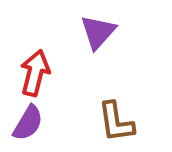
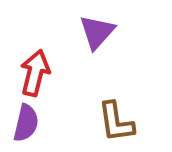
purple triangle: moved 1 px left
purple semicircle: moved 2 px left; rotated 18 degrees counterclockwise
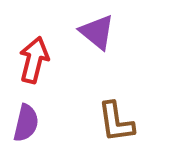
purple triangle: rotated 33 degrees counterclockwise
red arrow: moved 1 px left, 13 px up
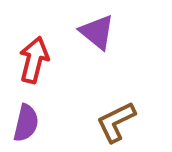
brown L-shape: rotated 72 degrees clockwise
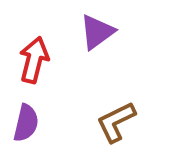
purple triangle: rotated 45 degrees clockwise
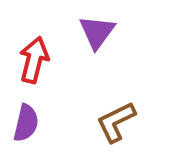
purple triangle: rotated 18 degrees counterclockwise
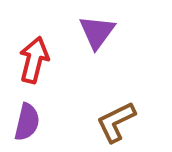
purple semicircle: moved 1 px right, 1 px up
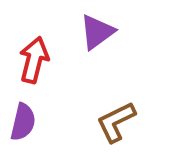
purple triangle: rotated 18 degrees clockwise
purple semicircle: moved 4 px left
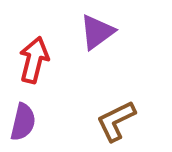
brown L-shape: moved 1 px up
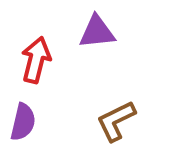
purple triangle: rotated 30 degrees clockwise
red arrow: moved 2 px right
